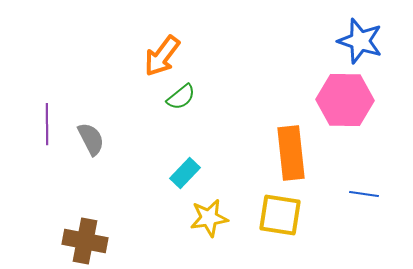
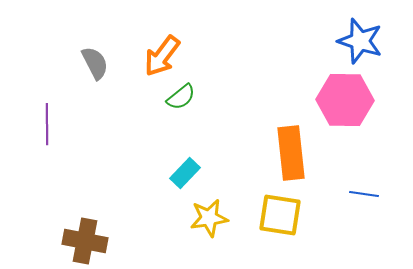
gray semicircle: moved 4 px right, 76 px up
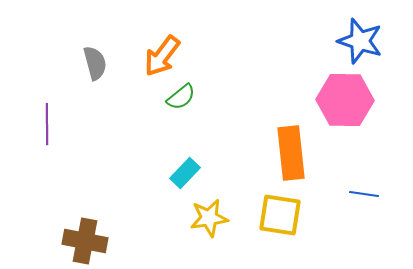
gray semicircle: rotated 12 degrees clockwise
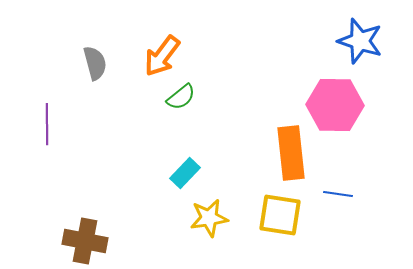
pink hexagon: moved 10 px left, 5 px down
blue line: moved 26 px left
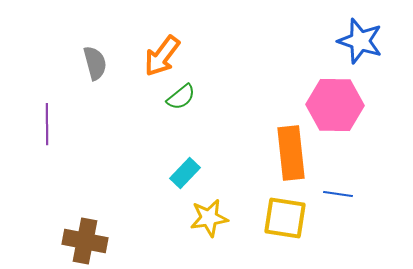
yellow square: moved 5 px right, 3 px down
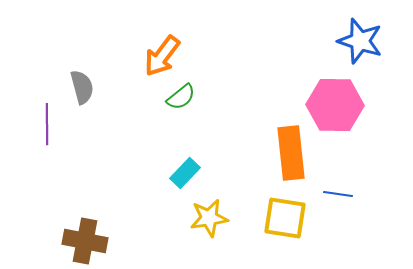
gray semicircle: moved 13 px left, 24 px down
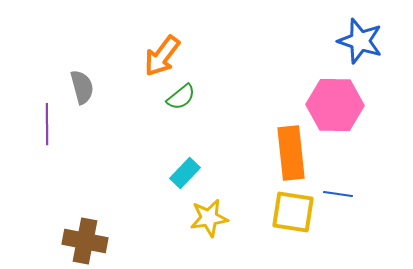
yellow square: moved 8 px right, 6 px up
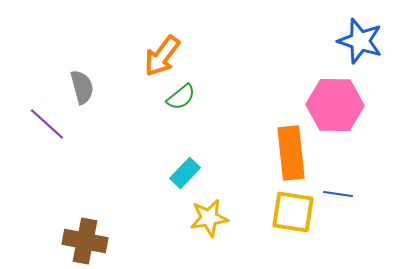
purple line: rotated 48 degrees counterclockwise
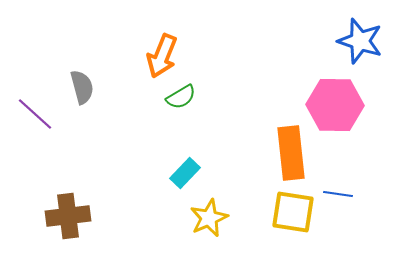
orange arrow: rotated 15 degrees counterclockwise
green semicircle: rotated 8 degrees clockwise
purple line: moved 12 px left, 10 px up
yellow star: rotated 15 degrees counterclockwise
brown cross: moved 17 px left, 25 px up; rotated 18 degrees counterclockwise
